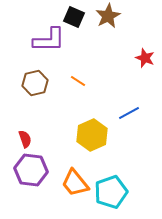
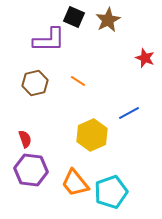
brown star: moved 4 px down
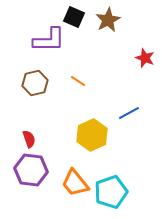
red semicircle: moved 4 px right
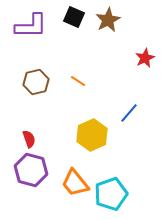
purple L-shape: moved 18 px left, 14 px up
red star: rotated 24 degrees clockwise
brown hexagon: moved 1 px right, 1 px up
blue line: rotated 20 degrees counterclockwise
purple hexagon: rotated 8 degrees clockwise
cyan pentagon: moved 2 px down
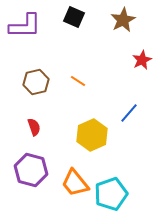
brown star: moved 15 px right
purple L-shape: moved 6 px left
red star: moved 3 px left, 2 px down
red semicircle: moved 5 px right, 12 px up
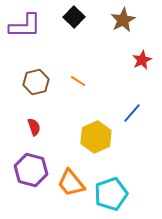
black square: rotated 20 degrees clockwise
blue line: moved 3 px right
yellow hexagon: moved 4 px right, 2 px down
orange trapezoid: moved 4 px left
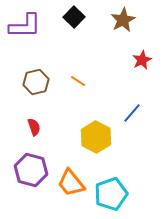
yellow hexagon: rotated 8 degrees counterclockwise
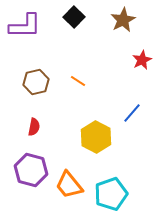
red semicircle: rotated 30 degrees clockwise
orange trapezoid: moved 2 px left, 2 px down
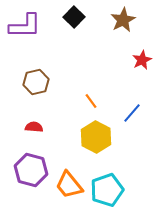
orange line: moved 13 px right, 20 px down; rotated 21 degrees clockwise
red semicircle: rotated 96 degrees counterclockwise
cyan pentagon: moved 4 px left, 4 px up
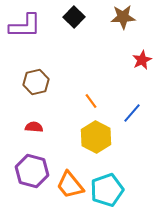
brown star: moved 3 px up; rotated 25 degrees clockwise
purple hexagon: moved 1 px right, 1 px down
orange trapezoid: moved 1 px right
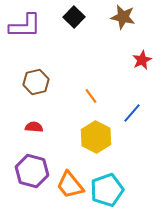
brown star: rotated 15 degrees clockwise
orange line: moved 5 px up
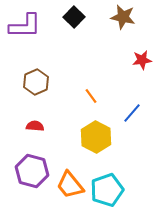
red star: rotated 18 degrees clockwise
brown hexagon: rotated 10 degrees counterclockwise
red semicircle: moved 1 px right, 1 px up
